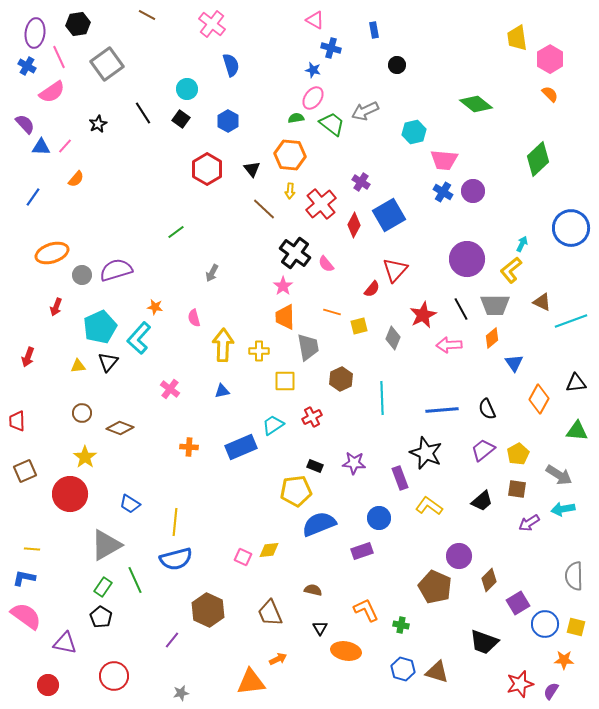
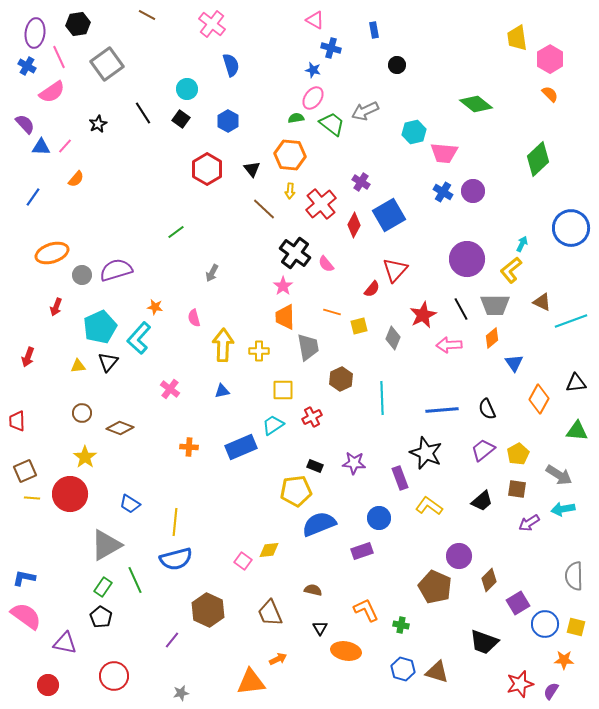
pink trapezoid at (444, 160): moved 7 px up
yellow square at (285, 381): moved 2 px left, 9 px down
yellow line at (32, 549): moved 51 px up
pink square at (243, 557): moved 4 px down; rotated 12 degrees clockwise
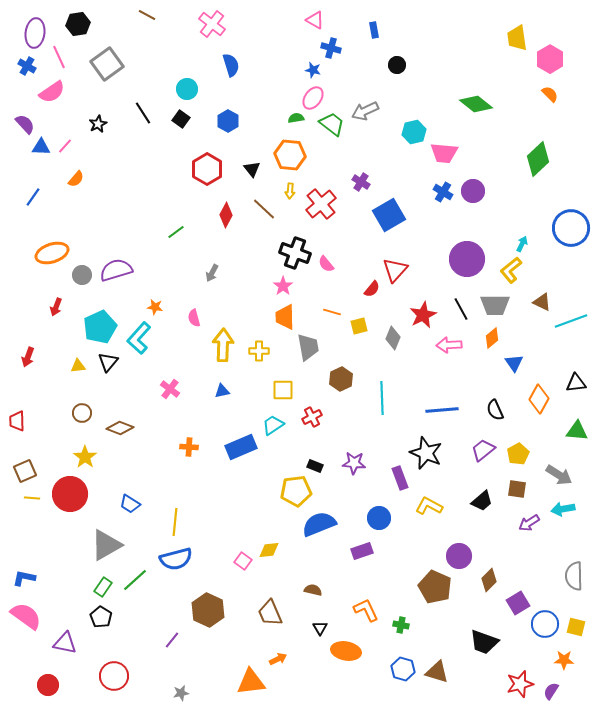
red diamond at (354, 225): moved 128 px left, 10 px up
black cross at (295, 253): rotated 16 degrees counterclockwise
black semicircle at (487, 409): moved 8 px right, 1 px down
yellow L-shape at (429, 506): rotated 8 degrees counterclockwise
green line at (135, 580): rotated 72 degrees clockwise
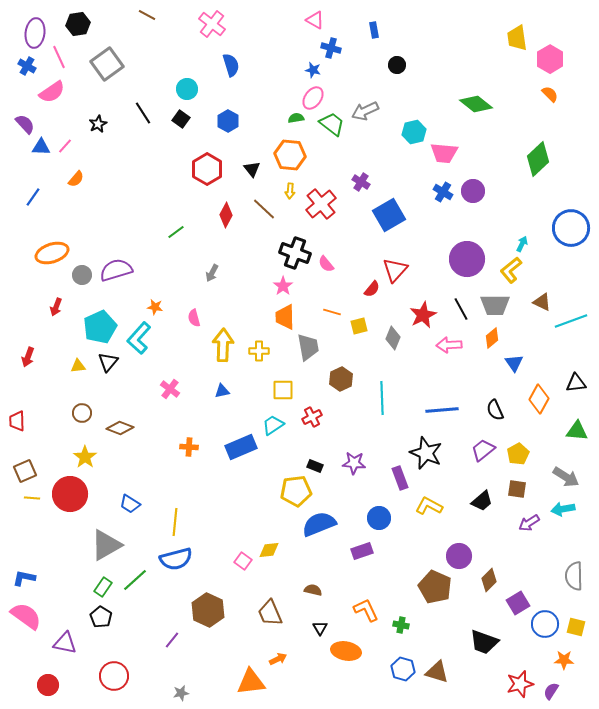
gray arrow at (559, 475): moved 7 px right, 2 px down
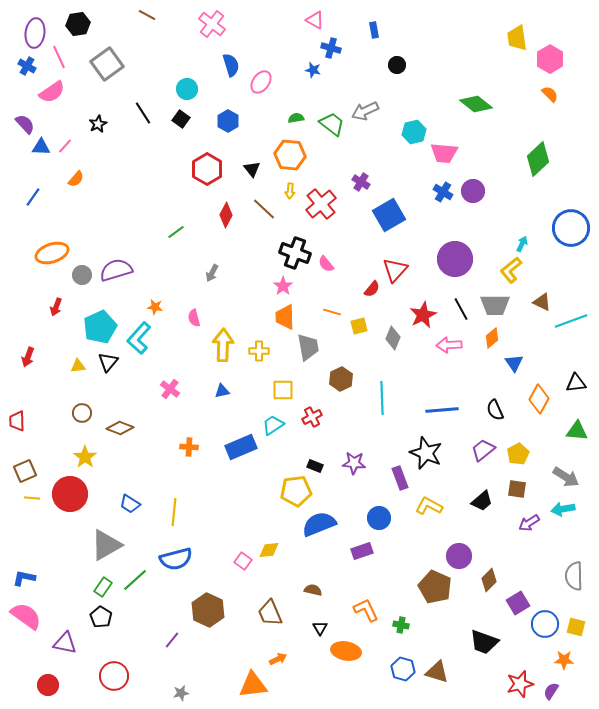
pink ellipse at (313, 98): moved 52 px left, 16 px up
purple circle at (467, 259): moved 12 px left
yellow line at (175, 522): moved 1 px left, 10 px up
orange triangle at (251, 682): moved 2 px right, 3 px down
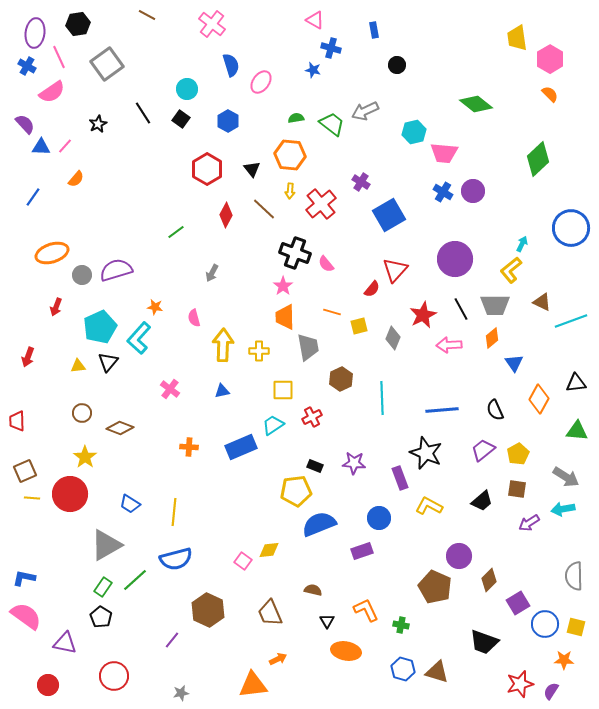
black triangle at (320, 628): moved 7 px right, 7 px up
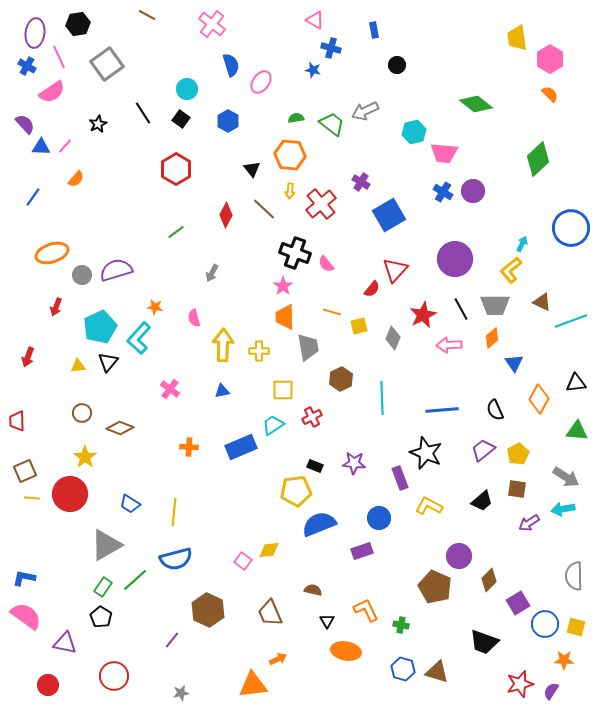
red hexagon at (207, 169): moved 31 px left
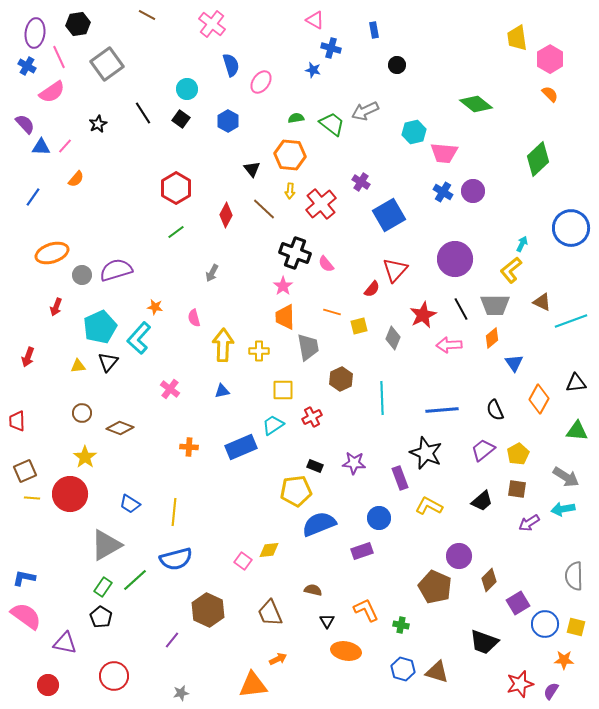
red hexagon at (176, 169): moved 19 px down
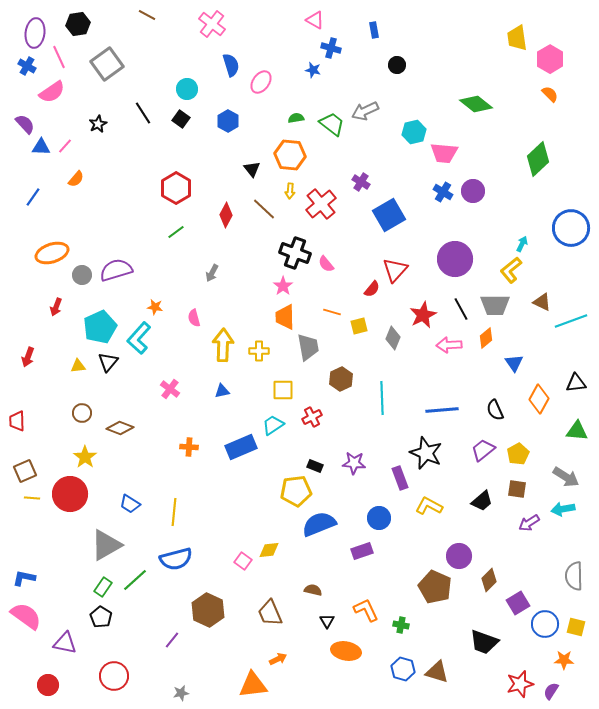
orange diamond at (492, 338): moved 6 px left
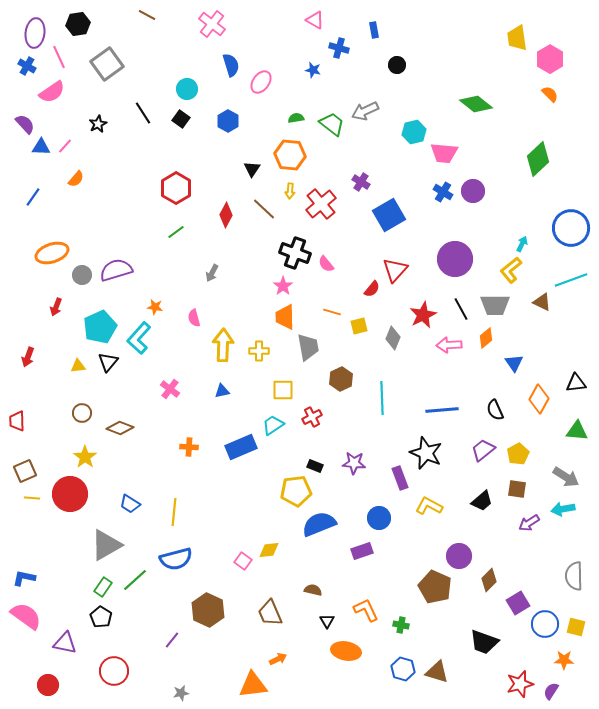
blue cross at (331, 48): moved 8 px right
black triangle at (252, 169): rotated 12 degrees clockwise
cyan line at (571, 321): moved 41 px up
red circle at (114, 676): moved 5 px up
